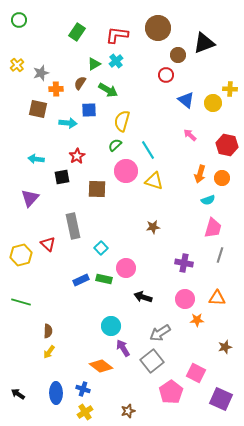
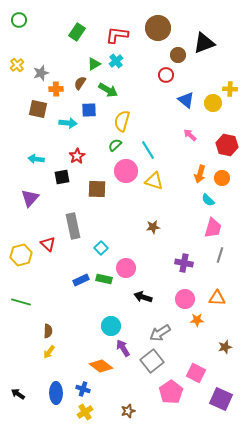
cyan semicircle at (208, 200): rotated 64 degrees clockwise
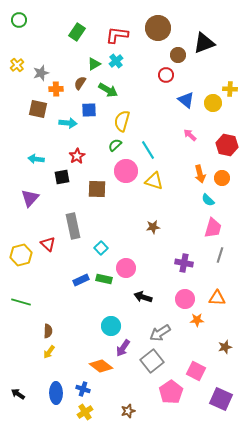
orange arrow at (200, 174): rotated 30 degrees counterclockwise
purple arrow at (123, 348): rotated 114 degrees counterclockwise
pink square at (196, 373): moved 2 px up
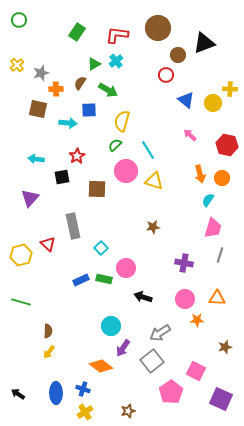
cyan semicircle at (208, 200): rotated 80 degrees clockwise
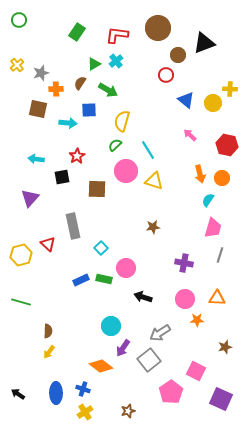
gray square at (152, 361): moved 3 px left, 1 px up
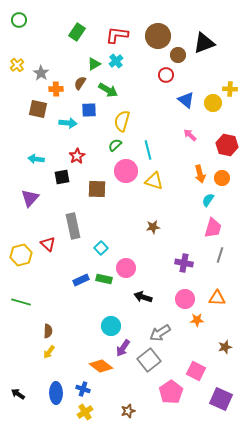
brown circle at (158, 28): moved 8 px down
gray star at (41, 73): rotated 21 degrees counterclockwise
cyan line at (148, 150): rotated 18 degrees clockwise
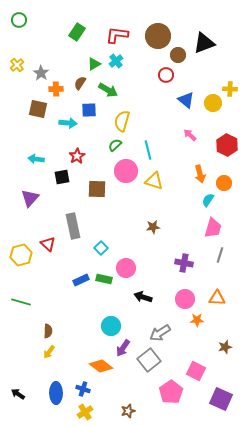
red hexagon at (227, 145): rotated 15 degrees clockwise
orange circle at (222, 178): moved 2 px right, 5 px down
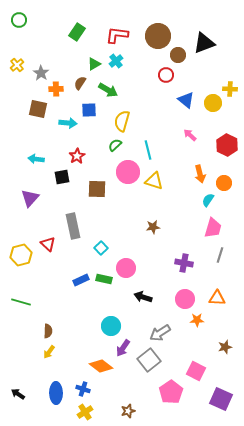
pink circle at (126, 171): moved 2 px right, 1 px down
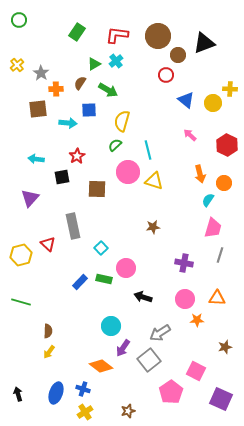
brown square at (38, 109): rotated 18 degrees counterclockwise
blue rectangle at (81, 280): moved 1 px left, 2 px down; rotated 21 degrees counterclockwise
blue ellipse at (56, 393): rotated 20 degrees clockwise
black arrow at (18, 394): rotated 40 degrees clockwise
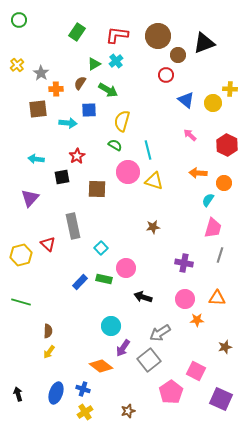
green semicircle at (115, 145): rotated 72 degrees clockwise
orange arrow at (200, 174): moved 2 px left, 1 px up; rotated 108 degrees clockwise
